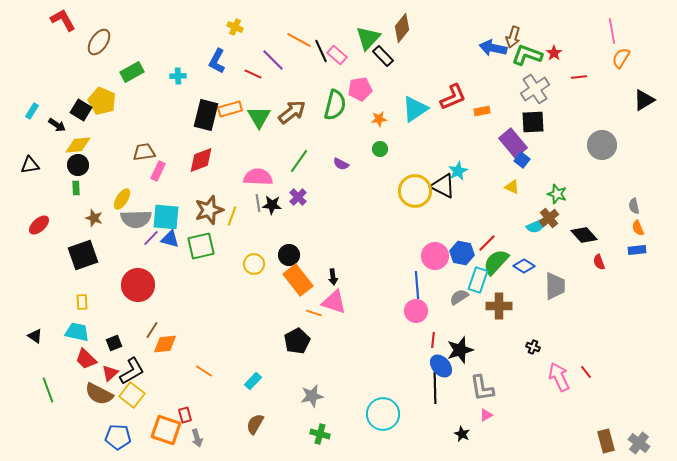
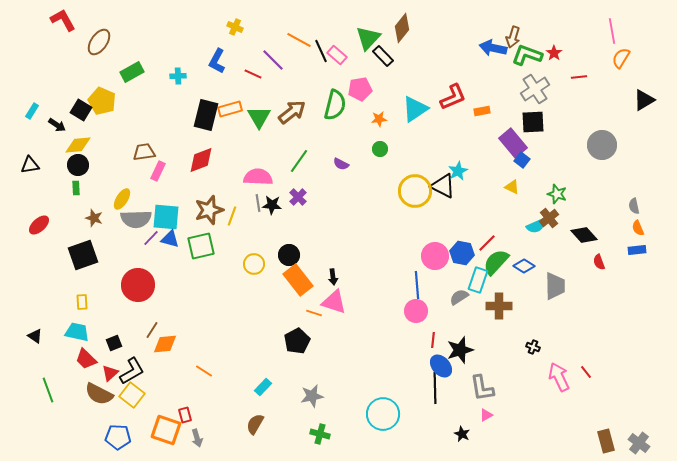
cyan rectangle at (253, 381): moved 10 px right, 6 px down
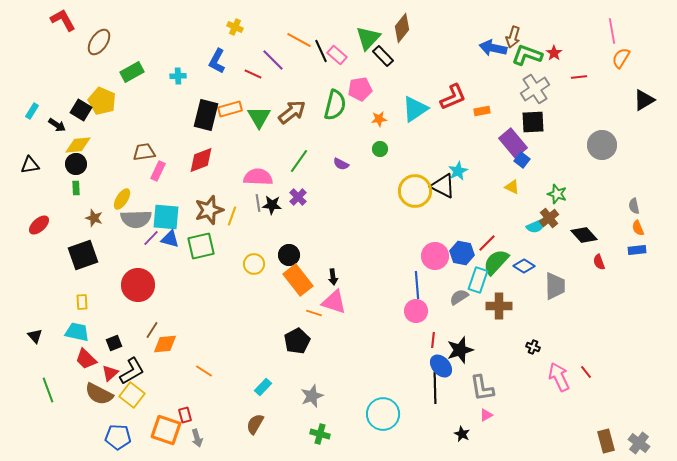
black circle at (78, 165): moved 2 px left, 1 px up
black triangle at (35, 336): rotated 14 degrees clockwise
gray star at (312, 396): rotated 10 degrees counterclockwise
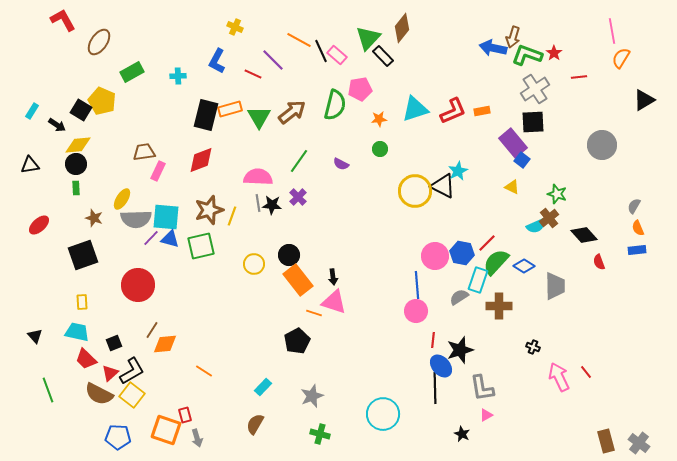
red L-shape at (453, 97): moved 14 px down
cyan triangle at (415, 109): rotated 16 degrees clockwise
gray semicircle at (634, 206): rotated 42 degrees clockwise
